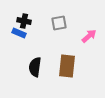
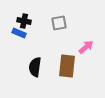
pink arrow: moved 3 px left, 11 px down
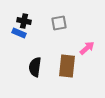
pink arrow: moved 1 px right, 1 px down
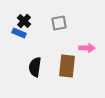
black cross: rotated 32 degrees clockwise
pink arrow: rotated 42 degrees clockwise
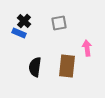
pink arrow: rotated 98 degrees counterclockwise
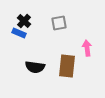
black semicircle: rotated 90 degrees counterclockwise
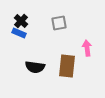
black cross: moved 3 px left
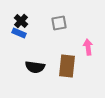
pink arrow: moved 1 px right, 1 px up
